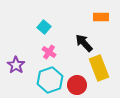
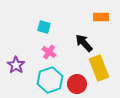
cyan square: rotated 24 degrees counterclockwise
red circle: moved 1 px up
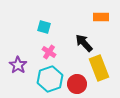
purple star: moved 2 px right
cyan hexagon: moved 1 px up
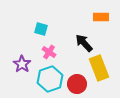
cyan square: moved 3 px left, 2 px down
purple star: moved 4 px right, 1 px up
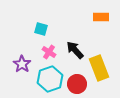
black arrow: moved 9 px left, 7 px down
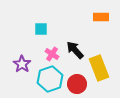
cyan square: rotated 16 degrees counterclockwise
pink cross: moved 3 px right, 2 px down
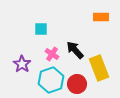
cyan hexagon: moved 1 px right, 1 px down
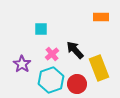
pink cross: rotated 16 degrees clockwise
